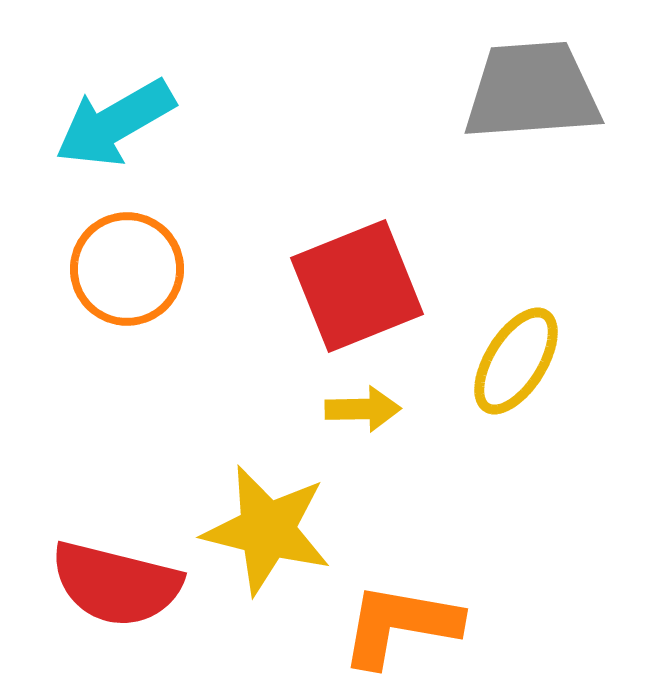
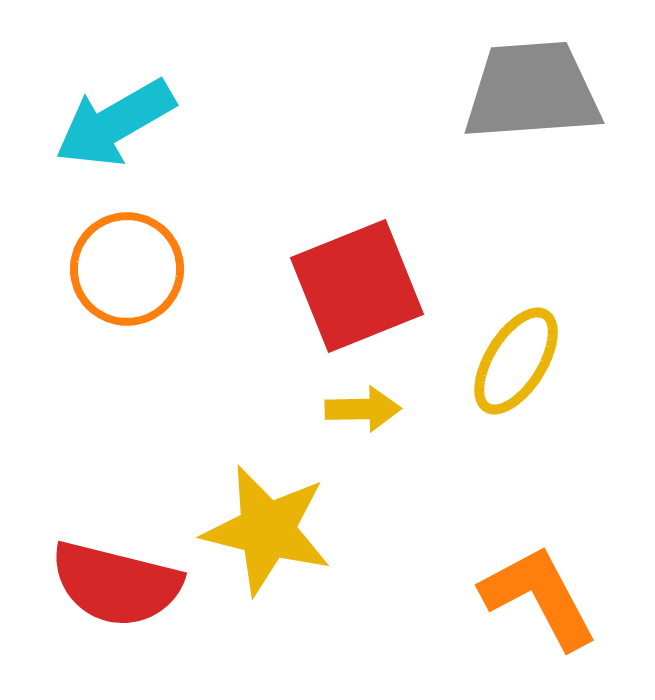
orange L-shape: moved 139 px right, 28 px up; rotated 52 degrees clockwise
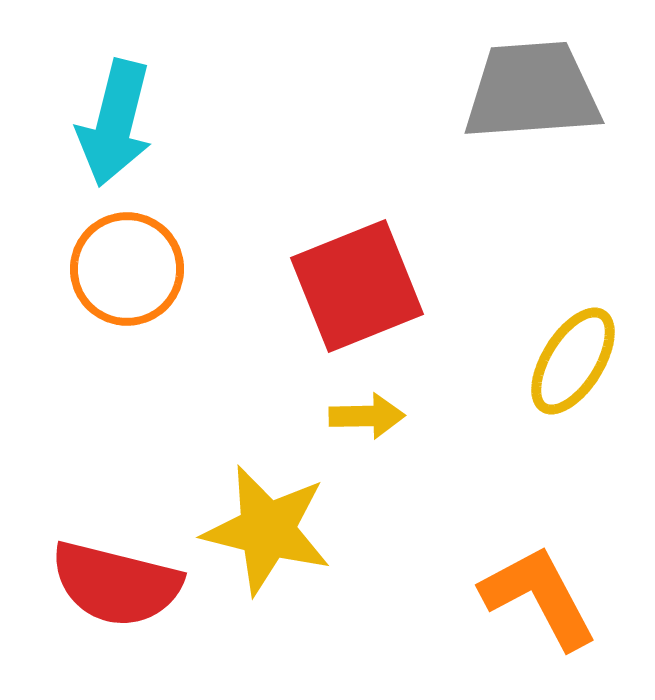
cyan arrow: rotated 46 degrees counterclockwise
yellow ellipse: moved 57 px right
yellow arrow: moved 4 px right, 7 px down
